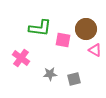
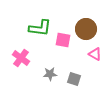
pink triangle: moved 4 px down
gray square: rotated 32 degrees clockwise
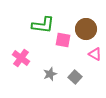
green L-shape: moved 3 px right, 3 px up
gray star: rotated 16 degrees counterclockwise
gray square: moved 1 px right, 2 px up; rotated 24 degrees clockwise
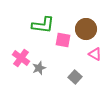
gray star: moved 11 px left, 6 px up
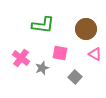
pink square: moved 3 px left, 13 px down
gray star: moved 3 px right
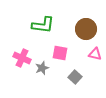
pink triangle: rotated 16 degrees counterclockwise
pink cross: moved 1 px right; rotated 12 degrees counterclockwise
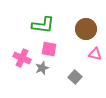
pink square: moved 11 px left, 4 px up
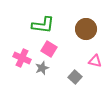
pink square: rotated 21 degrees clockwise
pink triangle: moved 7 px down
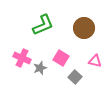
green L-shape: rotated 30 degrees counterclockwise
brown circle: moved 2 px left, 1 px up
pink square: moved 12 px right, 9 px down
gray star: moved 2 px left
